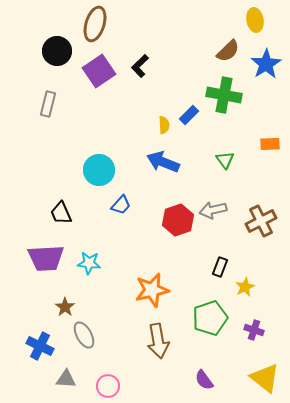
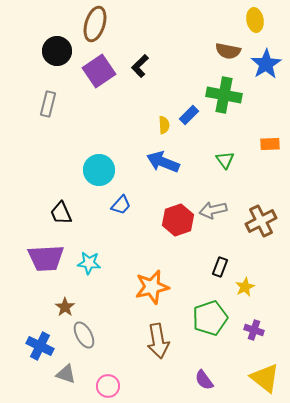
brown semicircle: rotated 55 degrees clockwise
orange star: moved 3 px up
gray triangle: moved 5 px up; rotated 15 degrees clockwise
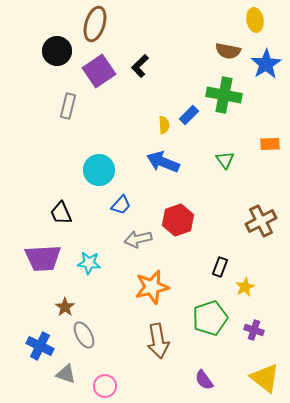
gray rectangle: moved 20 px right, 2 px down
gray arrow: moved 75 px left, 29 px down
purple trapezoid: moved 3 px left
pink circle: moved 3 px left
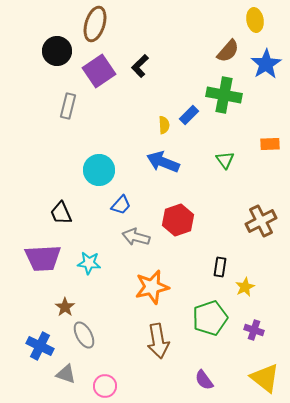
brown semicircle: rotated 60 degrees counterclockwise
gray arrow: moved 2 px left, 2 px up; rotated 28 degrees clockwise
black rectangle: rotated 12 degrees counterclockwise
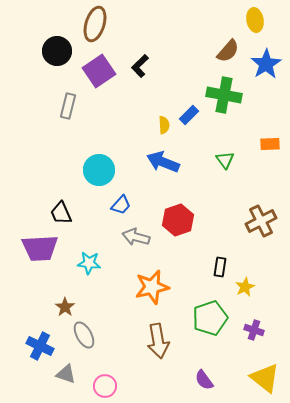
purple trapezoid: moved 3 px left, 10 px up
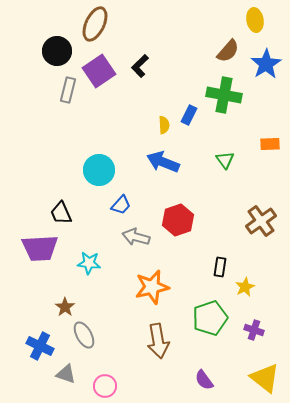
brown ellipse: rotated 8 degrees clockwise
gray rectangle: moved 16 px up
blue rectangle: rotated 18 degrees counterclockwise
brown cross: rotated 8 degrees counterclockwise
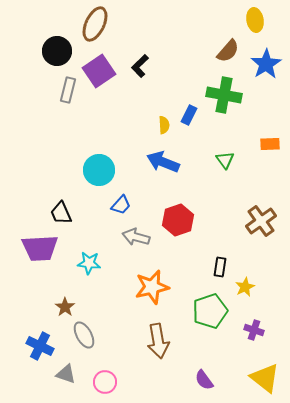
green pentagon: moved 7 px up
pink circle: moved 4 px up
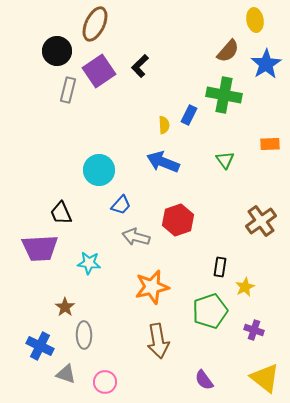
gray ellipse: rotated 28 degrees clockwise
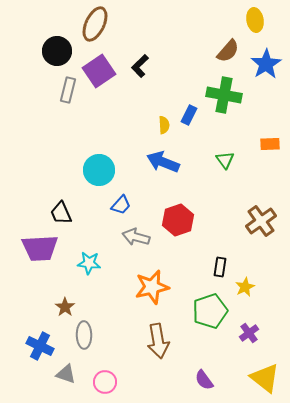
purple cross: moved 5 px left, 3 px down; rotated 36 degrees clockwise
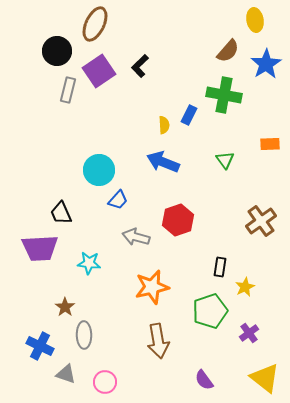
blue trapezoid: moved 3 px left, 5 px up
